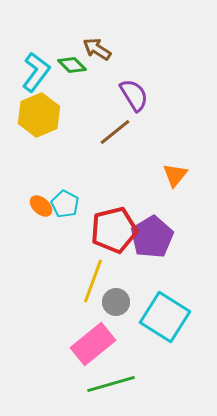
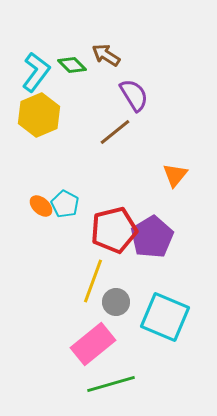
brown arrow: moved 9 px right, 6 px down
cyan square: rotated 9 degrees counterclockwise
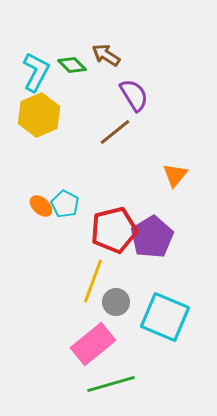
cyan L-shape: rotated 9 degrees counterclockwise
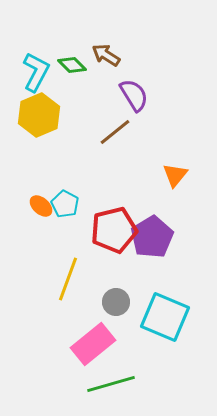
yellow line: moved 25 px left, 2 px up
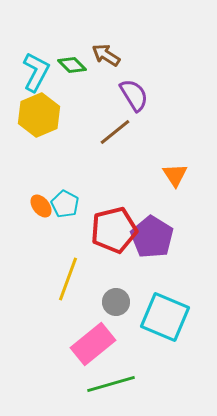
orange triangle: rotated 12 degrees counterclockwise
orange ellipse: rotated 10 degrees clockwise
purple pentagon: rotated 9 degrees counterclockwise
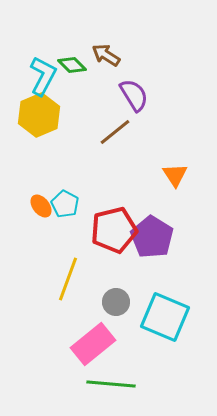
cyan L-shape: moved 7 px right, 4 px down
green line: rotated 21 degrees clockwise
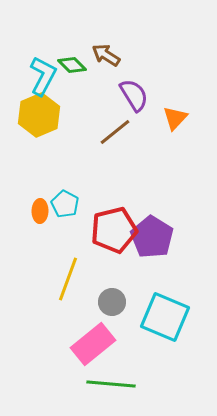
orange triangle: moved 57 px up; rotated 16 degrees clockwise
orange ellipse: moved 1 px left, 5 px down; rotated 40 degrees clockwise
gray circle: moved 4 px left
